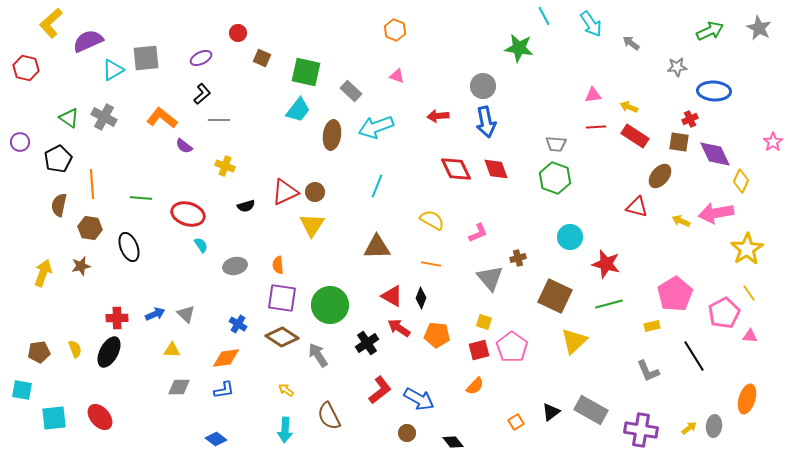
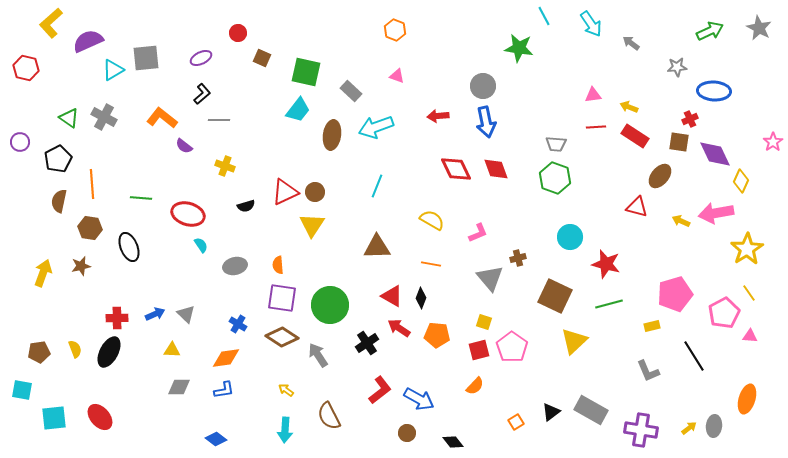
brown semicircle at (59, 205): moved 4 px up
pink pentagon at (675, 294): rotated 16 degrees clockwise
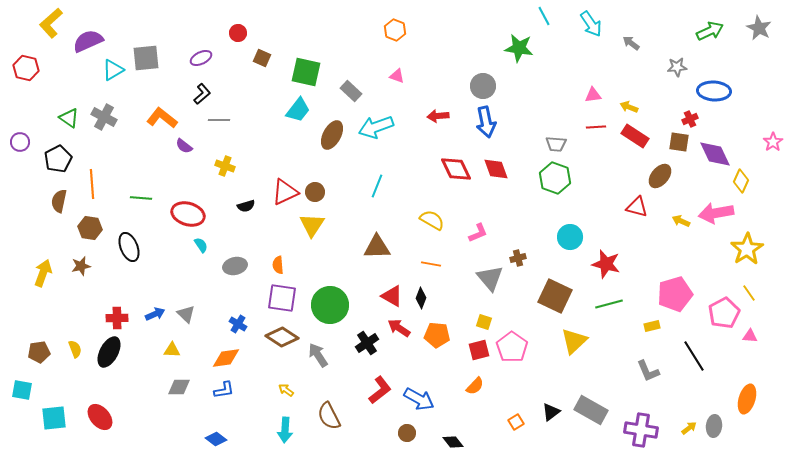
brown ellipse at (332, 135): rotated 20 degrees clockwise
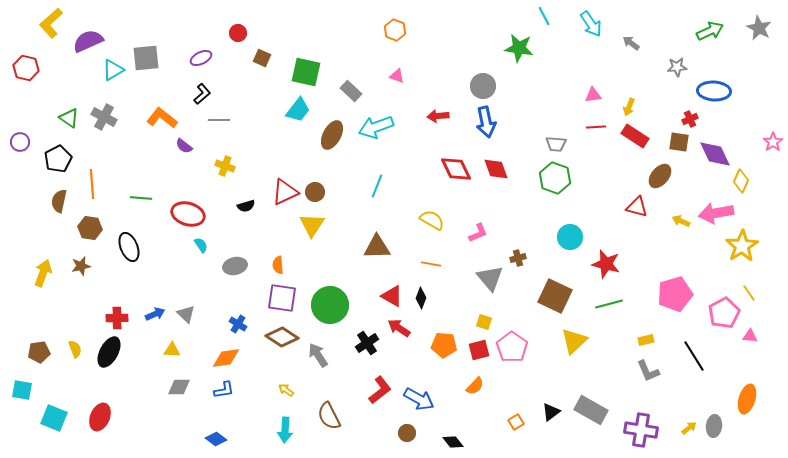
yellow arrow at (629, 107): rotated 90 degrees counterclockwise
yellow star at (747, 249): moved 5 px left, 3 px up
yellow rectangle at (652, 326): moved 6 px left, 14 px down
orange pentagon at (437, 335): moved 7 px right, 10 px down
red ellipse at (100, 417): rotated 64 degrees clockwise
cyan square at (54, 418): rotated 28 degrees clockwise
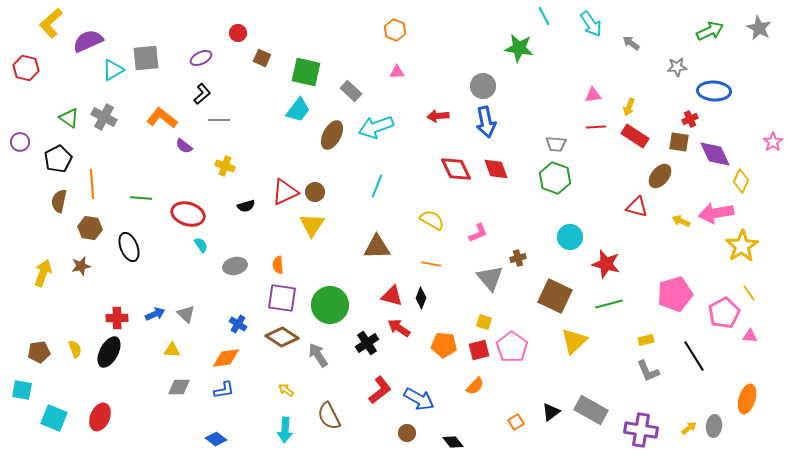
pink triangle at (397, 76): moved 4 px up; rotated 21 degrees counterclockwise
red triangle at (392, 296): rotated 15 degrees counterclockwise
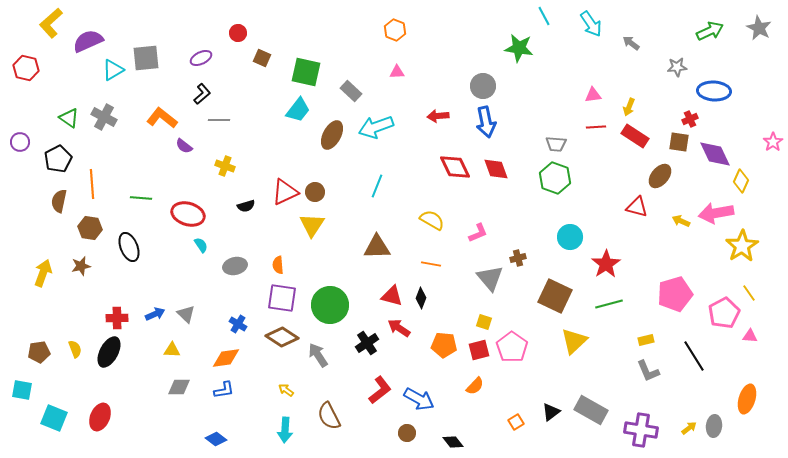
red diamond at (456, 169): moved 1 px left, 2 px up
red star at (606, 264): rotated 24 degrees clockwise
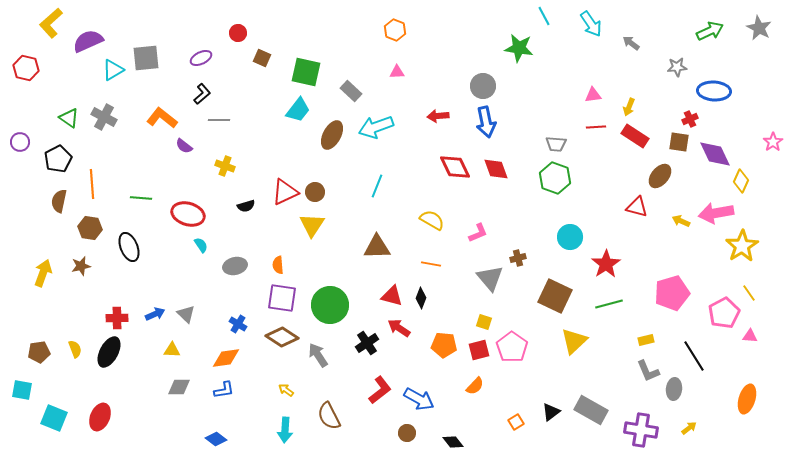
pink pentagon at (675, 294): moved 3 px left, 1 px up
gray ellipse at (714, 426): moved 40 px left, 37 px up
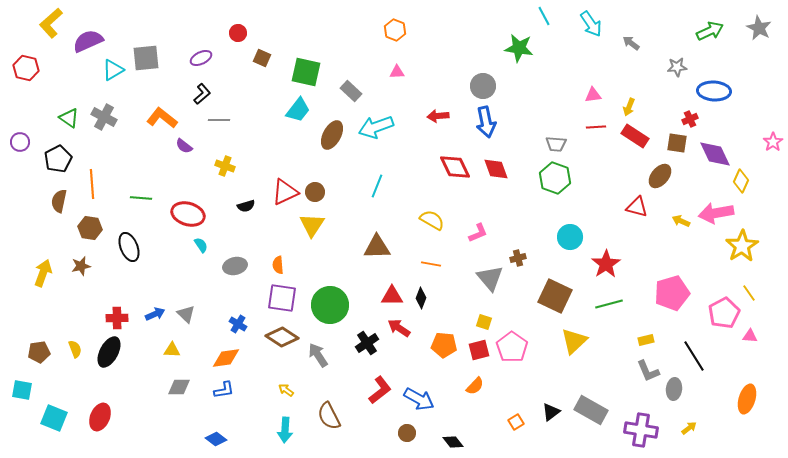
brown square at (679, 142): moved 2 px left, 1 px down
red triangle at (392, 296): rotated 15 degrees counterclockwise
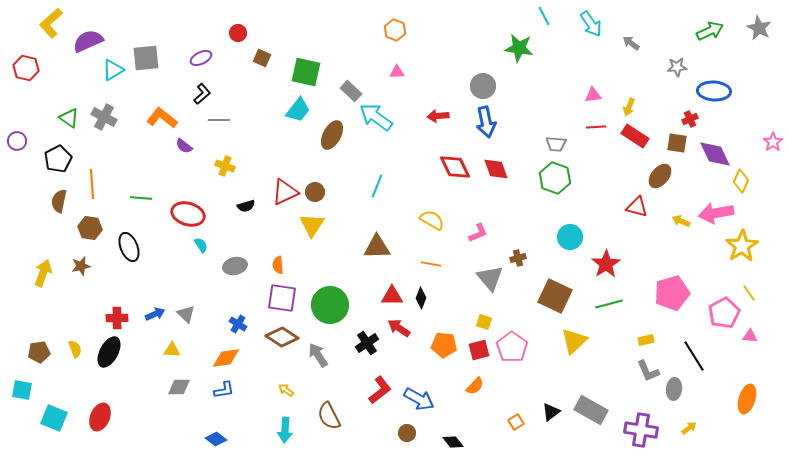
cyan arrow at (376, 127): moved 10 px up; rotated 56 degrees clockwise
purple circle at (20, 142): moved 3 px left, 1 px up
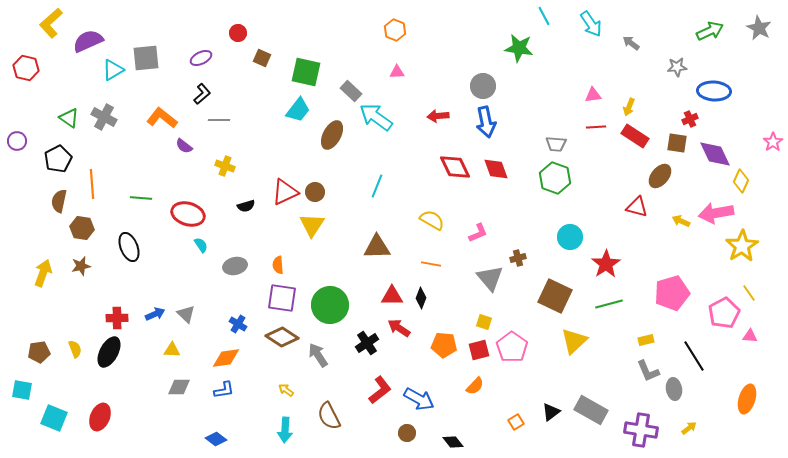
brown hexagon at (90, 228): moved 8 px left
gray ellipse at (674, 389): rotated 15 degrees counterclockwise
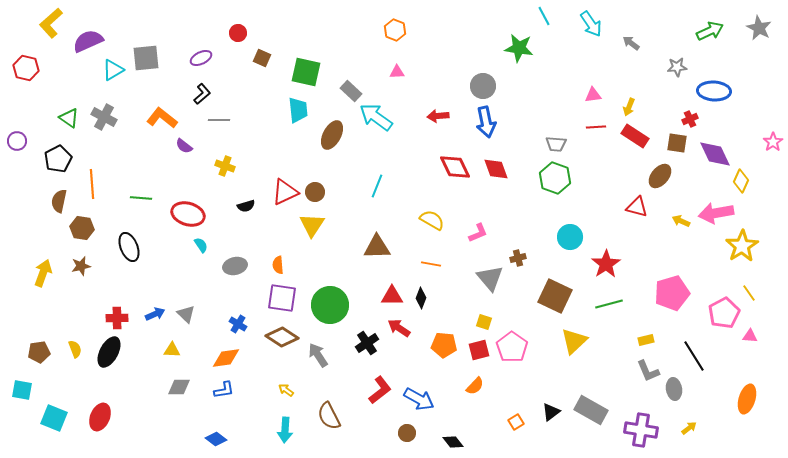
cyan trapezoid at (298, 110): rotated 44 degrees counterclockwise
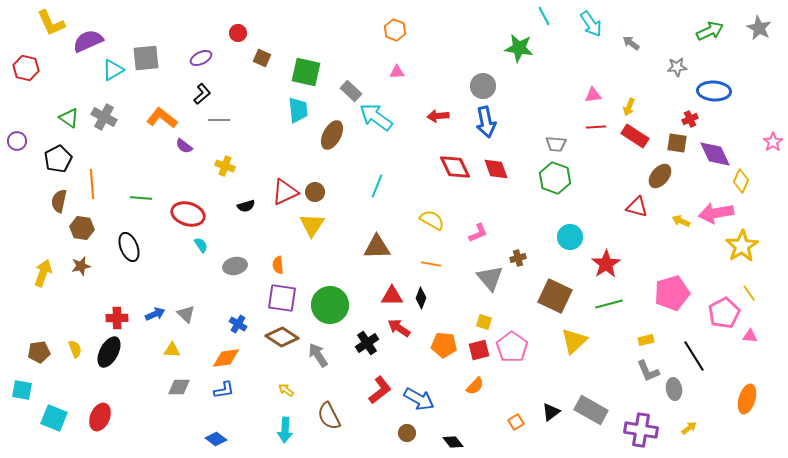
yellow L-shape at (51, 23): rotated 72 degrees counterclockwise
